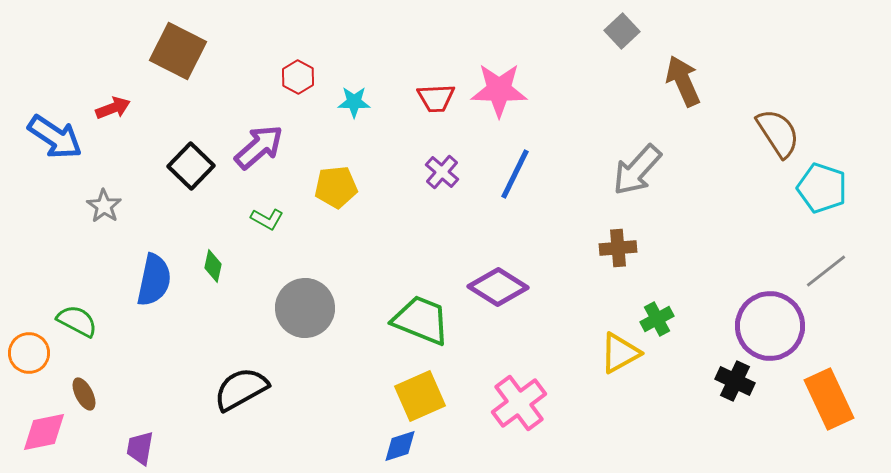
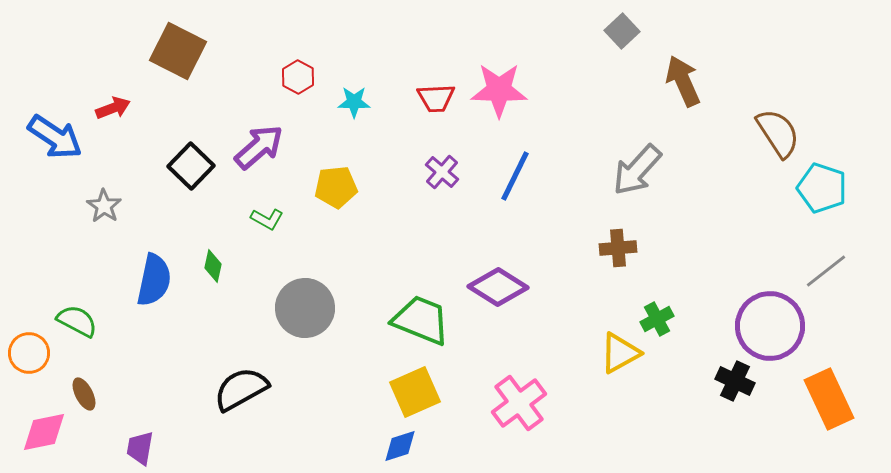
blue line: moved 2 px down
yellow square: moved 5 px left, 4 px up
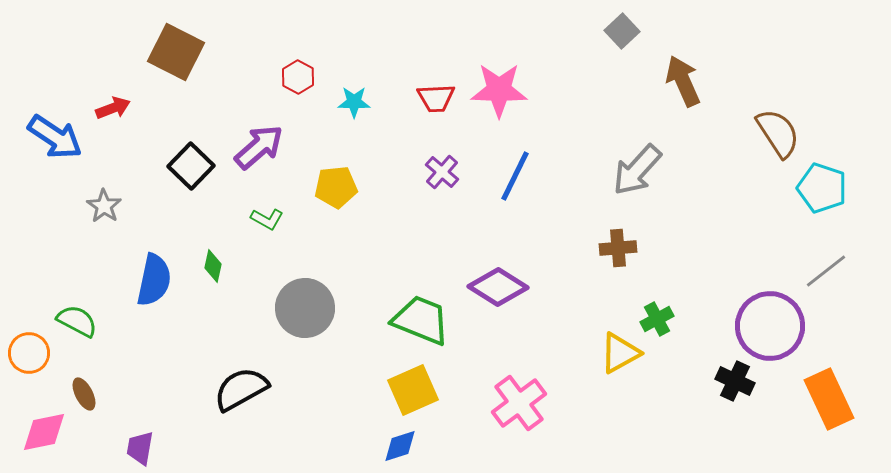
brown square: moved 2 px left, 1 px down
yellow square: moved 2 px left, 2 px up
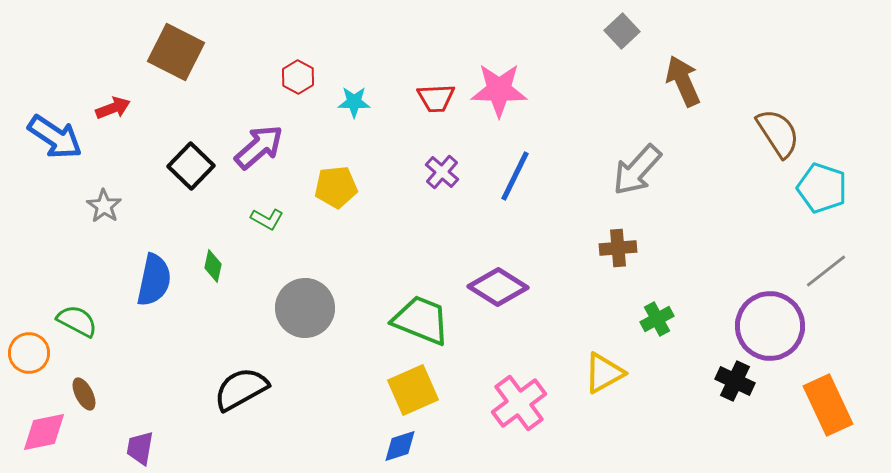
yellow triangle: moved 16 px left, 20 px down
orange rectangle: moved 1 px left, 6 px down
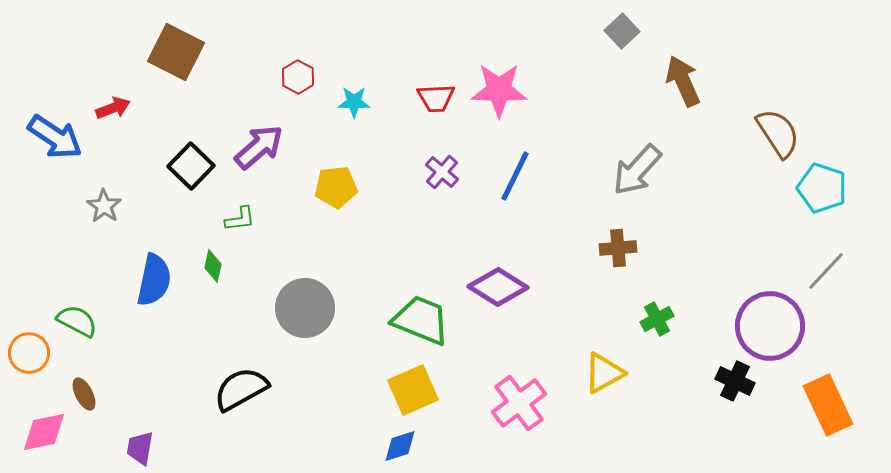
green L-shape: moved 27 px left; rotated 36 degrees counterclockwise
gray line: rotated 9 degrees counterclockwise
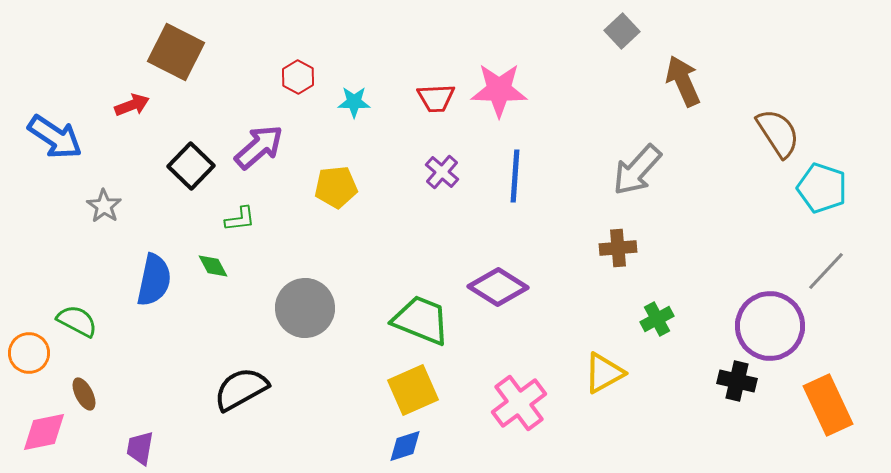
red arrow: moved 19 px right, 3 px up
blue line: rotated 22 degrees counterclockwise
green diamond: rotated 40 degrees counterclockwise
black cross: moved 2 px right; rotated 12 degrees counterclockwise
blue diamond: moved 5 px right
